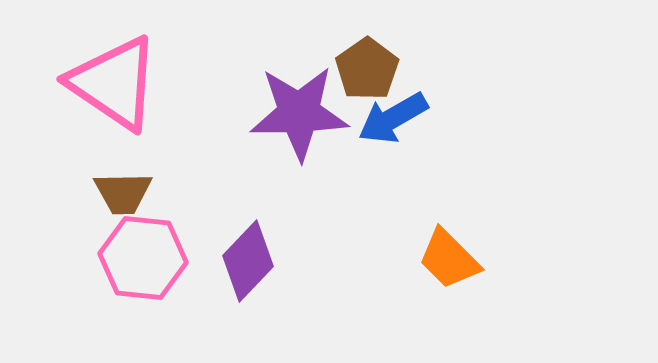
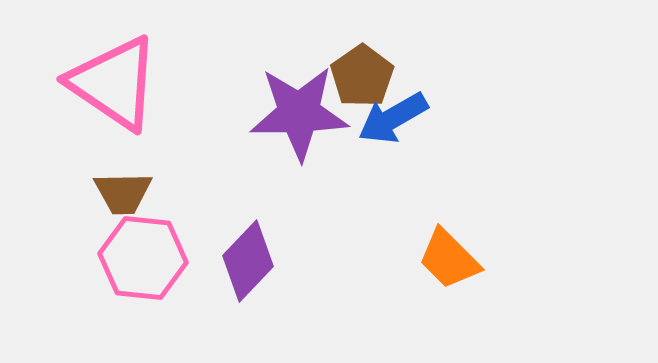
brown pentagon: moved 5 px left, 7 px down
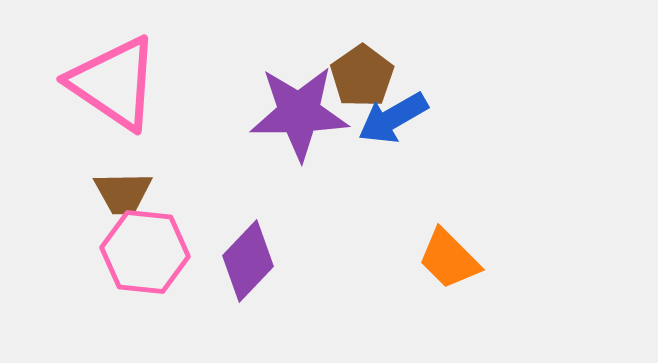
pink hexagon: moved 2 px right, 6 px up
